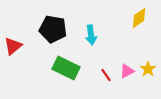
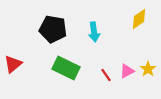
yellow diamond: moved 1 px down
cyan arrow: moved 3 px right, 3 px up
red triangle: moved 18 px down
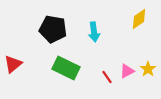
red line: moved 1 px right, 2 px down
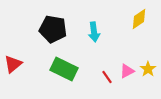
green rectangle: moved 2 px left, 1 px down
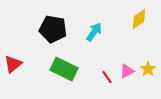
cyan arrow: rotated 138 degrees counterclockwise
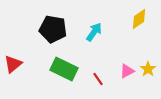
red line: moved 9 px left, 2 px down
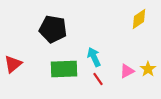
cyan arrow: moved 25 px down; rotated 60 degrees counterclockwise
green rectangle: rotated 28 degrees counterclockwise
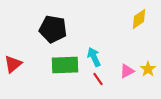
green rectangle: moved 1 px right, 4 px up
